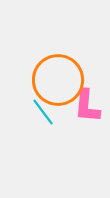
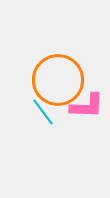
pink L-shape: rotated 93 degrees counterclockwise
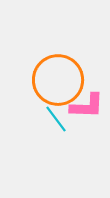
cyan line: moved 13 px right, 7 px down
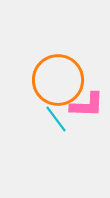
pink L-shape: moved 1 px up
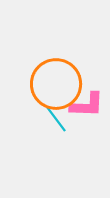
orange circle: moved 2 px left, 4 px down
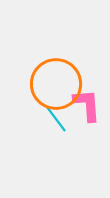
pink L-shape: rotated 96 degrees counterclockwise
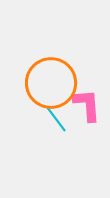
orange circle: moved 5 px left, 1 px up
